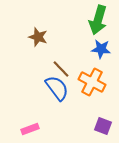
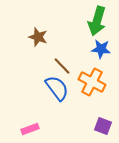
green arrow: moved 1 px left, 1 px down
brown line: moved 1 px right, 3 px up
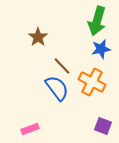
brown star: rotated 18 degrees clockwise
blue star: rotated 18 degrees counterclockwise
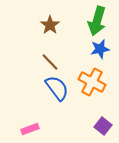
brown star: moved 12 px right, 12 px up
blue star: moved 1 px left
brown line: moved 12 px left, 4 px up
purple square: rotated 18 degrees clockwise
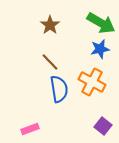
green arrow: moved 4 px right, 2 px down; rotated 76 degrees counterclockwise
blue semicircle: moved 2 px right, 1 px down; rotated 28 degrees clockwise
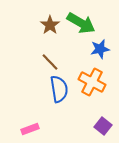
green arrow: moved 20 px left
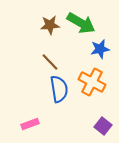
brown star: rotated 30 degrees clockwise
pink rectangle: moved 5 px up
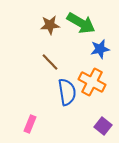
blue semicircle: moved 8 px right, 3 px down
pink rectangle: rotated 48 degrees counterclockwise
